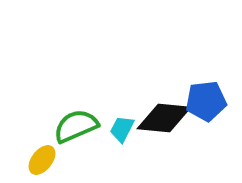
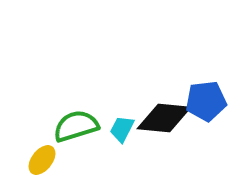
green semicircle: rotated 6 degrees clockwise
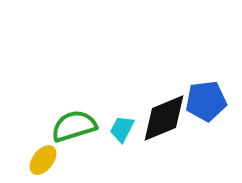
black diamond: rotated 28 degrees counterclockwise
green semicircle: moved 2 px left
yellow ellipse: moved 1 px right
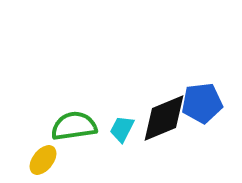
blue pentagon: moved 4 px left, 2 px down
green semicircle: rotated 9 degrees clockwise
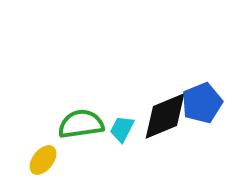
blue pentagon: rotated 15 degrees counterclockwise
black diamond: moved 1 px right, 2 px up
green semicircle: moved 7 px right, 2 px up
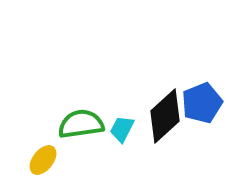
black diamond: rotated 20 degrees counterclockwise
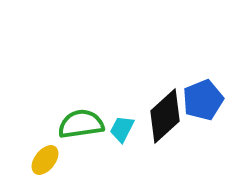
blue pentagon: moved 1 px right, 3 px up
yellow ellipse: moved 2 px right
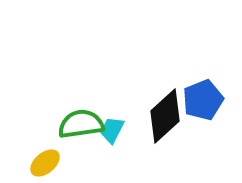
cyan trapezoid: moved 10 px left, 1 px down
yellow ellipse: moved 3 px down; rotated 12 degrees clockwise
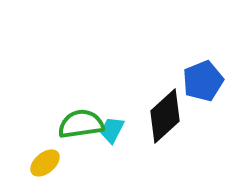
blue pentagon: moved 19 px up
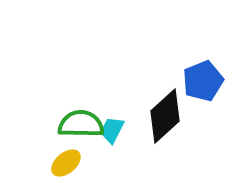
green semicircle: rotated 9 degrees clockwise
yellow ellipse: moved 21 px right
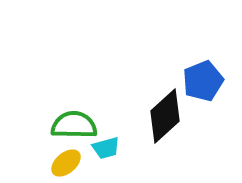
green semicircle: moved 7 px left, 1 px down
cyan trapezoid: moved 6 px left, 18 px down; rotated 132 degrees counterclockwise
